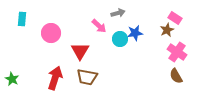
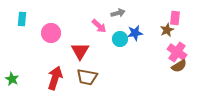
pink rectangle: rotated 64 degrees clockwise
brown semicircle: moved 3 px right, 10 px up; rotated 91 degrees counterclockwise
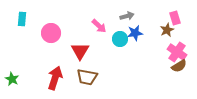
gray arrow: moved 9 px right, 3 px down
pink rectangle: rotated 24 degrees counterclockwise
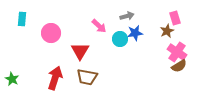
brown star: moved 1 px down
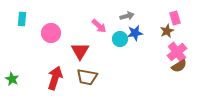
pink cross: rotated 18 degrees clockwise
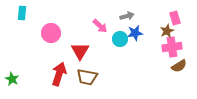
cyan rectangle: moved 6 px up
pink arrow: moved 1 px right
pink cross: moved 5 px left, 5 px up; rotated 30 degrees clockwise
red arrow: moved 4 px right, 4 px up
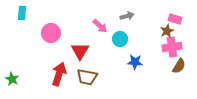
pink rectangle: moved 1 px down; rotated 56 degrees counterclockwise
blue star: moved 29 px down; rotated 14 degrees clockwise
brown semicircle: rotated 28 degrees counterclockwise
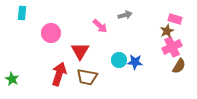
gray arrow: moved 2 px left, 1 px up
cyan circle: moved 1 px left, 21 px down
pink cross: rotated 18 degrees counterclockwise
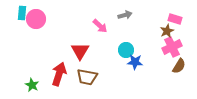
pink circle: moved 15 px left, 14 px up
cyan circle: moved 7 px right, 10 px up
green star: moved 20 px right, 6 px down
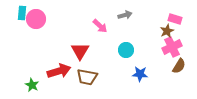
blue star: moved 5 px right, 12 px down
red arrow: moved 3 px up; rotated 55 degrees clockwise
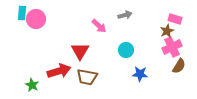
pink arrow: moved 1 px left
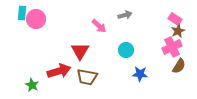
pink rectangle: rotated 16 degrees clockwise
brown star: moved 11 px right
